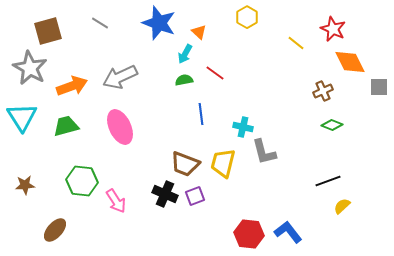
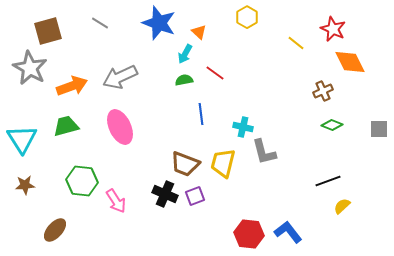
gray square: moved 42 px down
cyan triangle: moved 22 px down
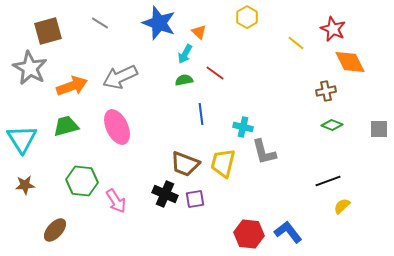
brown cross: moved 3 px right; rotated 12 degrees clockwise
pink ellipse: moved 3 px left
purple square: moved 3 px down; rotated 12 degrees clockwise
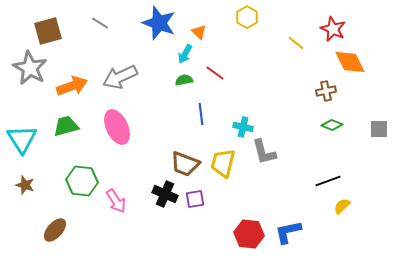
brown star: rotated 24 degrees clockwise
blue L-shape: rotated 64 degrees counterclockwise
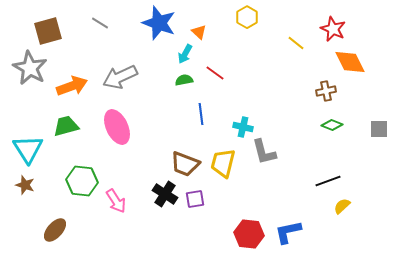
cyan triangle: moved 6 px right, 10 px down
black cross: rotated 10 degrees clockwise
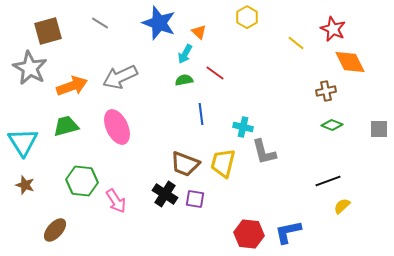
cyan triangle: moved 5 px left, 7 px up
purple square: rotated 18 degrees clockwise
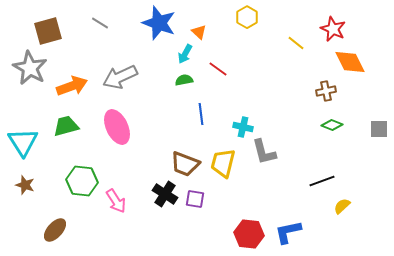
red line: moved 3 px right, 4 px up
black line: moved 6 px left
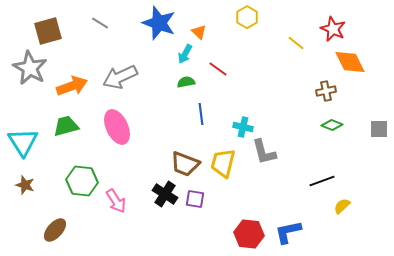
green semicircle: moved 2 px right, 2 px down
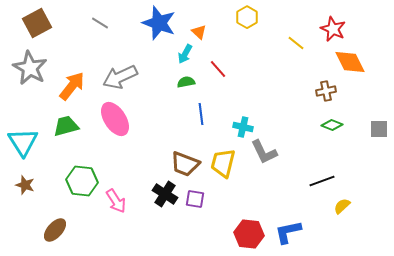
brown square: moved 11 px left, 8 px up; rotated 12 degrees counterclockwise
red line: rotated 12 degrees clockwise
orange arrow: rotated 32 degrees counterclockwise
pink ellipse: moved 2 px left, 8 px up; rotated 8 degrees counterclockwise
gray L-shape: rotated 12 degrees counterclockwise
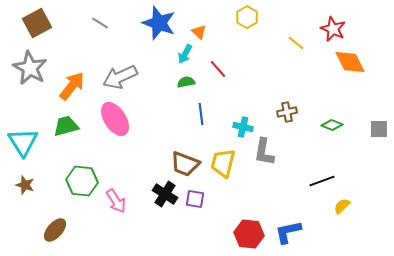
brown cross: moved 39 px left, 21 px down
gray L-shape: rotated 36 degrees clockwise
